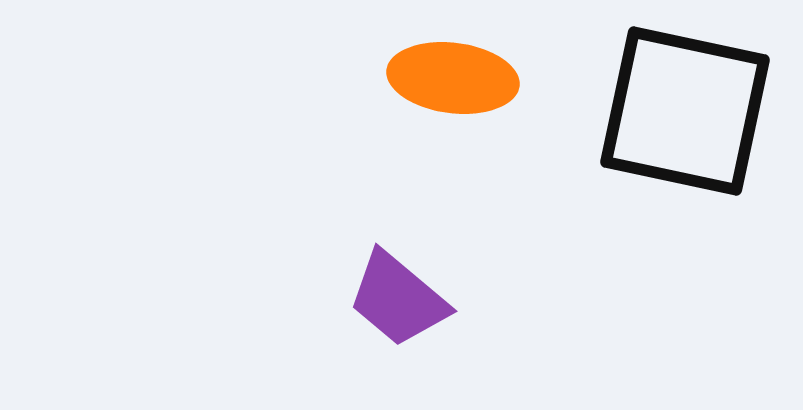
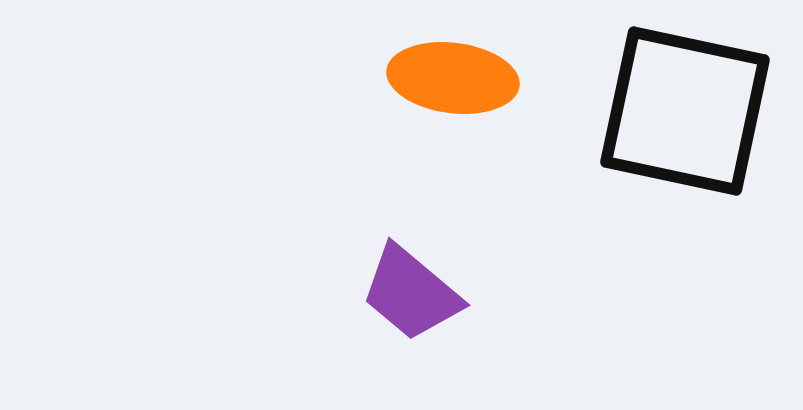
purple trapezoid: moved 13 px right, 6 px up
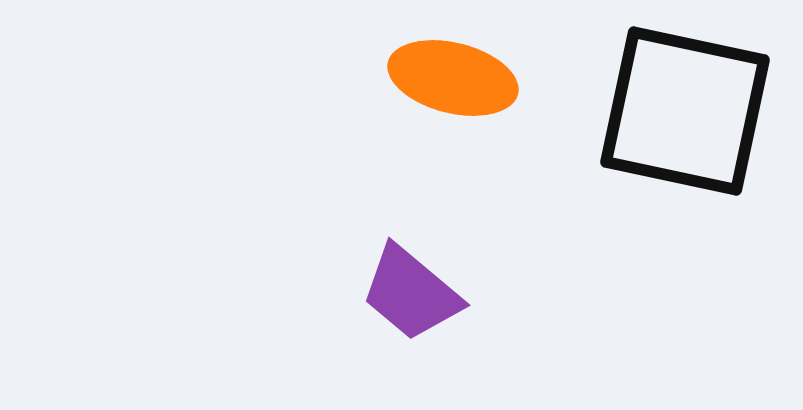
orange ellipse: rotated 7 degrees clockwise
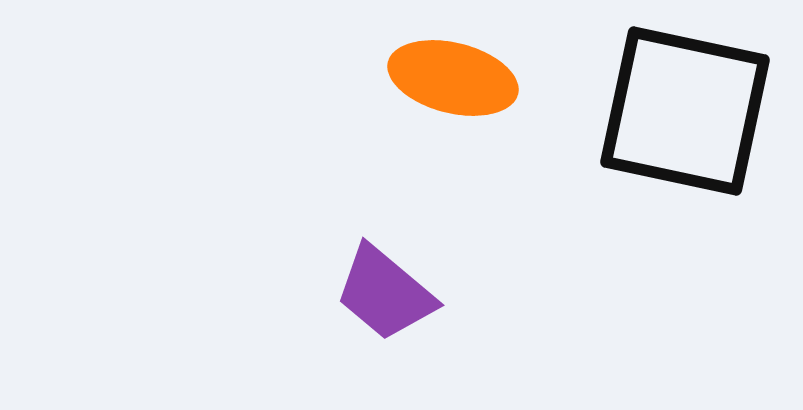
purple trapezoid: moved 26 px left
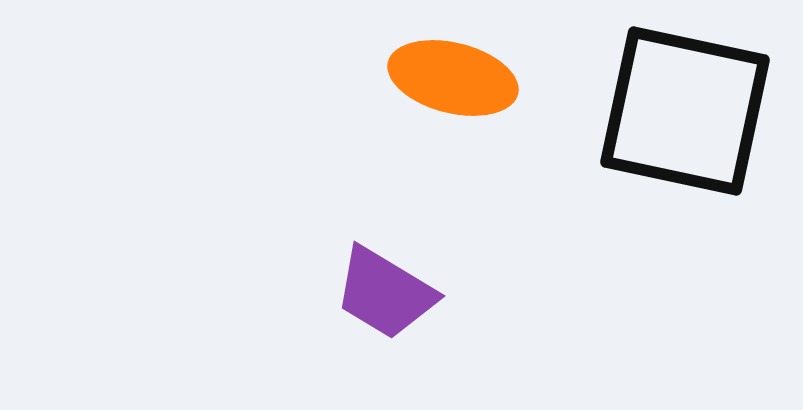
purple trapezoid: rotated 9 degrees counterclockwise
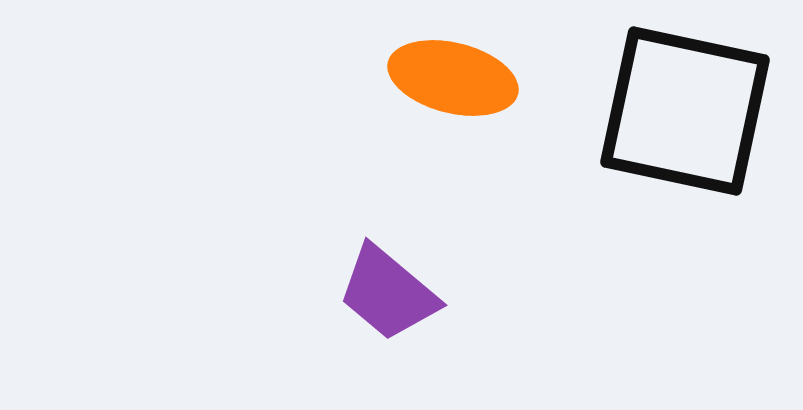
purple trapezoid: moved 3 px right; rotated 9 degrees clockwise
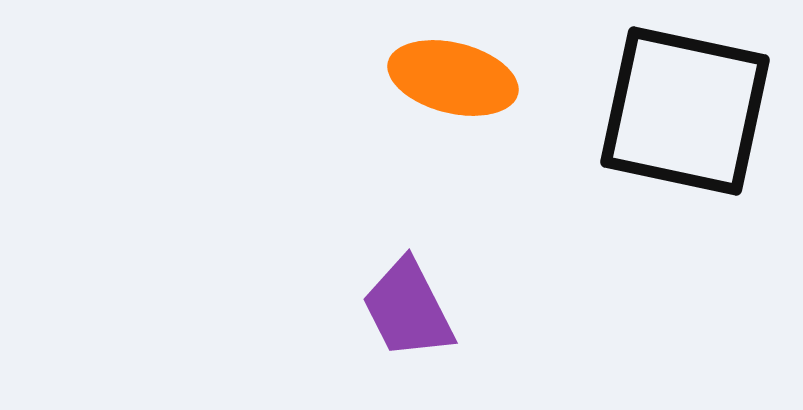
purple trapezoid: moved 20 px right, 16 px down; rotated 23 degrees clockwise
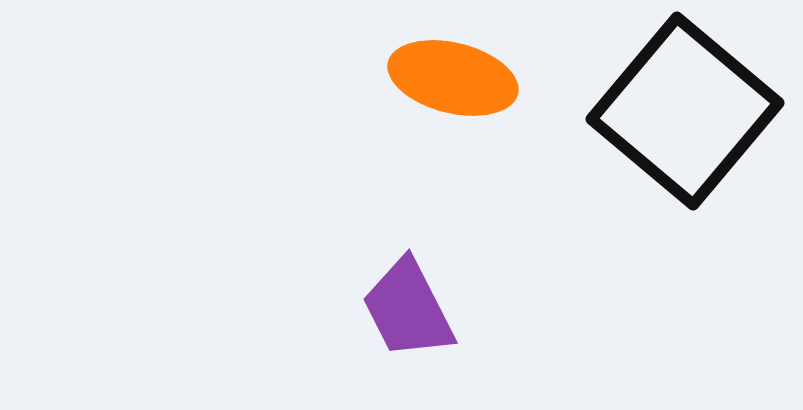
black square: rotated 28 degrees clockwise
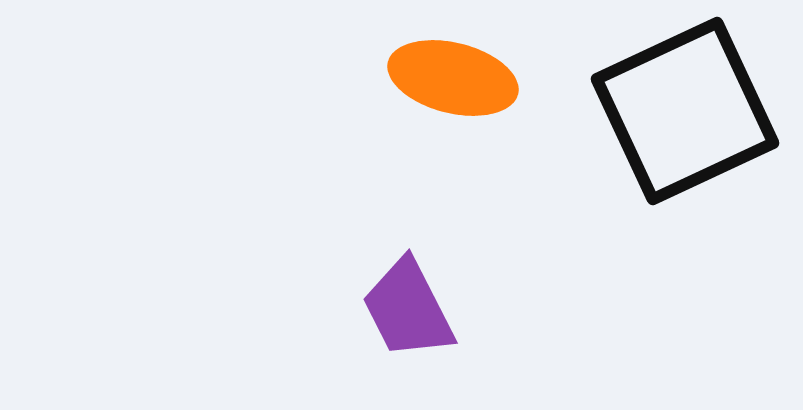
black square: rotated 25 degrees clockwise
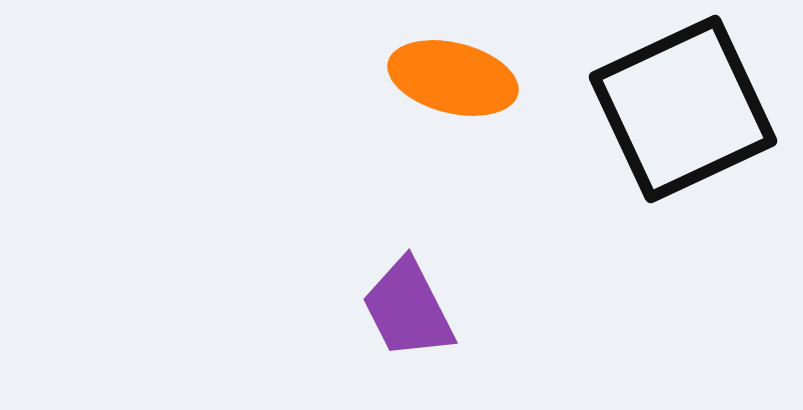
black square: moved 2 px left, 2 px up
